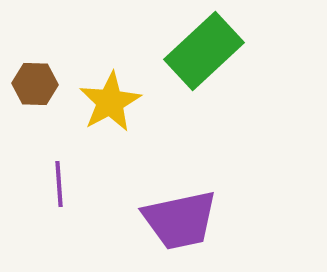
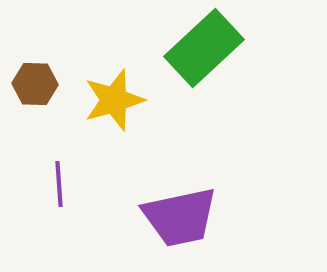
green rectangle: moved 3 px up
yellow star: moved 4 px right, 2 px up; rotated 12 degrees clockwise
purple trapezoid: moved 3 px up
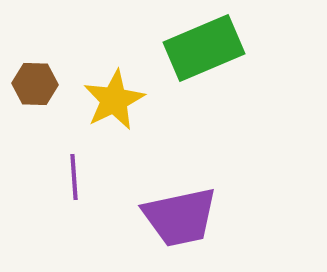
green rectangle: rotated 20 degrees clockwise
yellow star: rotated 10 degrees counterclockwise
purple line: moved 15 px right, 7 px up
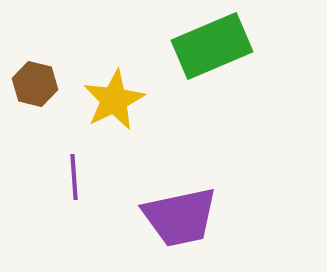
green rectangle: moved 8 px right, 2 px up
brown hexagon: rotated 12 degrees clockwise
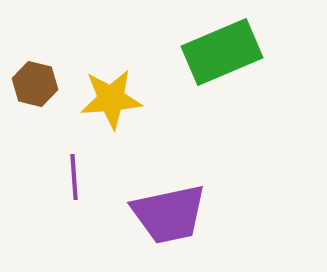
green rectangle: moved 10 px right, 6 px down
yellow star: moved 3 px left, 1 px up; rotated 22 degrees clockwise
purple trapezoid: moved 11 px left, 3 px up
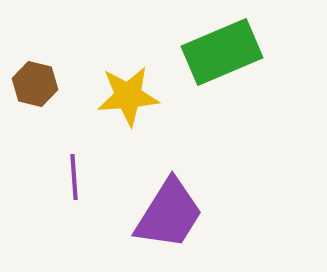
yellow star: moved 17 px right, 3 px up
purple trapezoid: rotated 46 degrees counterclockwise
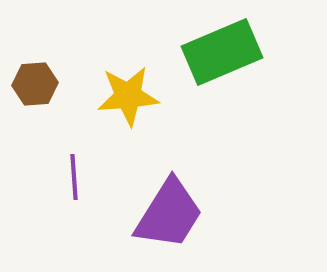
brown hexagon: rotated 18 degrees counterclockwise
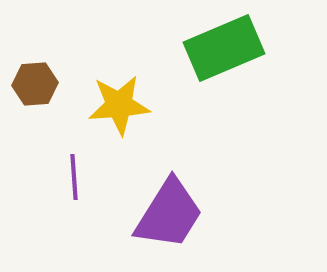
green rectangle: moved 2 px right, 4 px up
yellow star: moved 9 px left, 9 px down
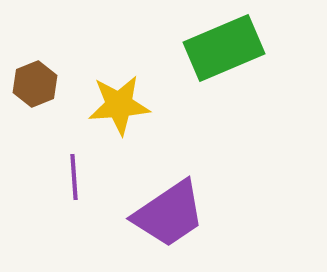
brown hexagon: rotated 18 degrees counterclockwise
purple trapezoid: rotated 24 degrees clockwise
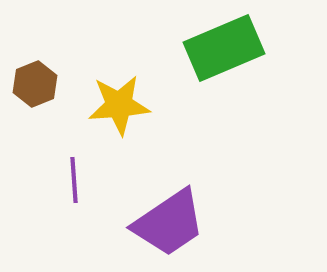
purple line: moved 3 px down
purple trapezoid: moved 9 px down
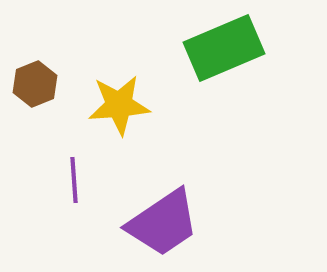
purple trapezoid: moved 6 px left
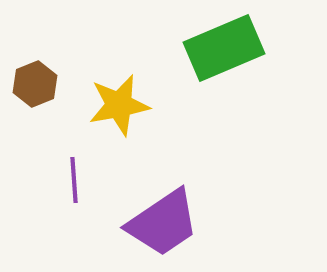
yellow star: rotated 6 degrees counterclockwise
